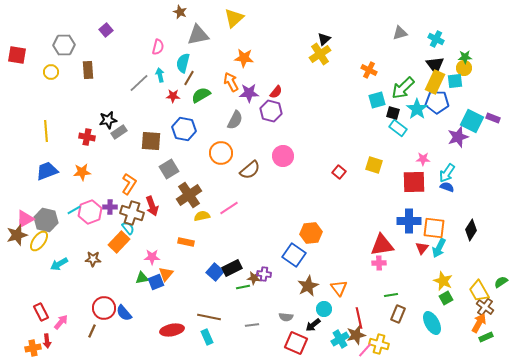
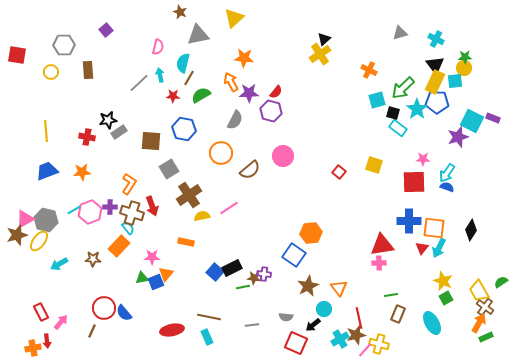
orange rectangle at (119, 242): moved 4 px down
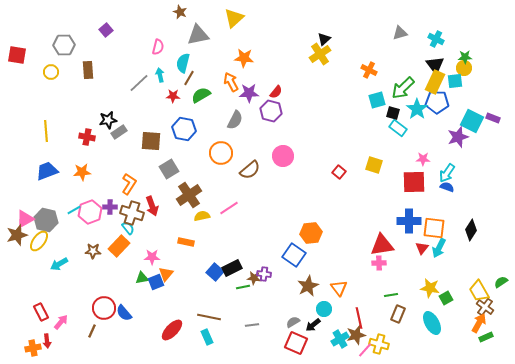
brown star at (93, 259): moved 8 px up
yellow star at (443, 281): moved 13 px left, 7 px down; rotated 12 degrees counterclockwise
gray semicircle at (286, 317): moved 7 px right, 5 px down; rotated 144 degrees clockwise
red ellipse at (172, 330): rotated 35 degrees counterclockwise
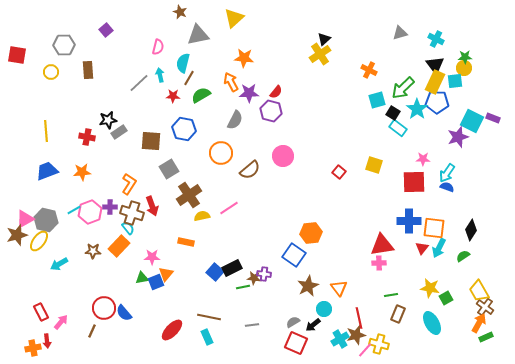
black square at (393, 113): rotated 16 degrees clockwise
green semicircle at (501, 282): moved 38 px left, 26 px up
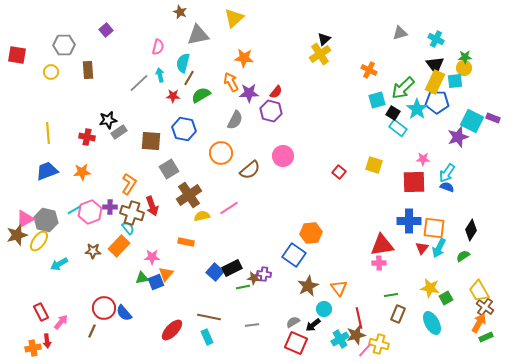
yellow line at (46, 131): moved 2 px right, 2 px down
